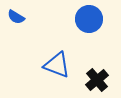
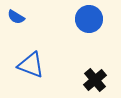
blue triangle: moved 26 px left
black cross: moved 2 px left
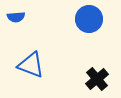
blue semicircle: rotated 36 degrees counterclockwise
black cross: moved 2 px right, 1 px up
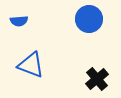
blue semicircle: moved 3 px right, 4 px down
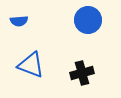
blue circle: moved 1 px left, 1 px down
black cross: moved 15 px left, 6 px up; rotated 25 degrees clockwise
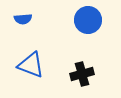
blue semicircle: moved 4 px right, 2 px up
black cross: moved 1 px down
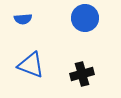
blue circle: moved 3 px left, 2 px up
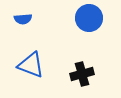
blue circle: moved 4 px right
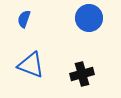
blue semicircle: moved 1 px right; rotated 114 degrees clockwise
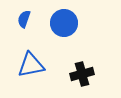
blue circle: moved 25 px left, 5 px down
blue triangle: rotated 32 degrees counterclockwise
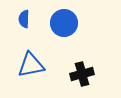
blue semicircle: rotated 18 degrees counterclockwise
